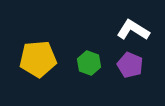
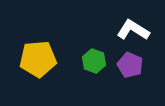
green hexagon: moved 5 px right, 2 px up
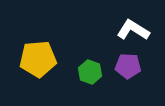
green hexagon: moved 4 px left, 11 px down
purple pentagon: moved 2 px left, 1 px down; rotated 20 degrees counterclockwise
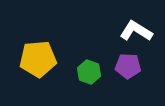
white L-shape: moved 3 px right, 1 px down
green hexagon: moved 1 px left
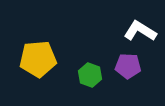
white L-shape: moved 4 px right
green hexagon: moved 1 px right, 3 px down
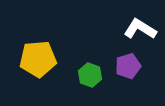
white L-shape: moved 2 px up
purple pentagon: rotated 20 degrees counterclockwise
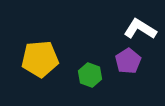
yellow pentagon: moved 2 px right
purple pentagon: moved 5 px up; rotated 15 degrees counterclockwise
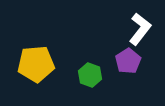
white L-shape: rotated 96 degrees clockwise
yellow pentagon: moved 4 px left, 5 px down
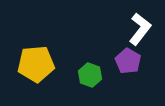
purple pentagon: rotated 10 degrees counterclockwise
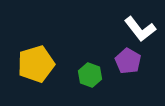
white L-shape: rotated 104 degrees clockwise
yellow pentagon: rotated 12 degrees counterclockwise
